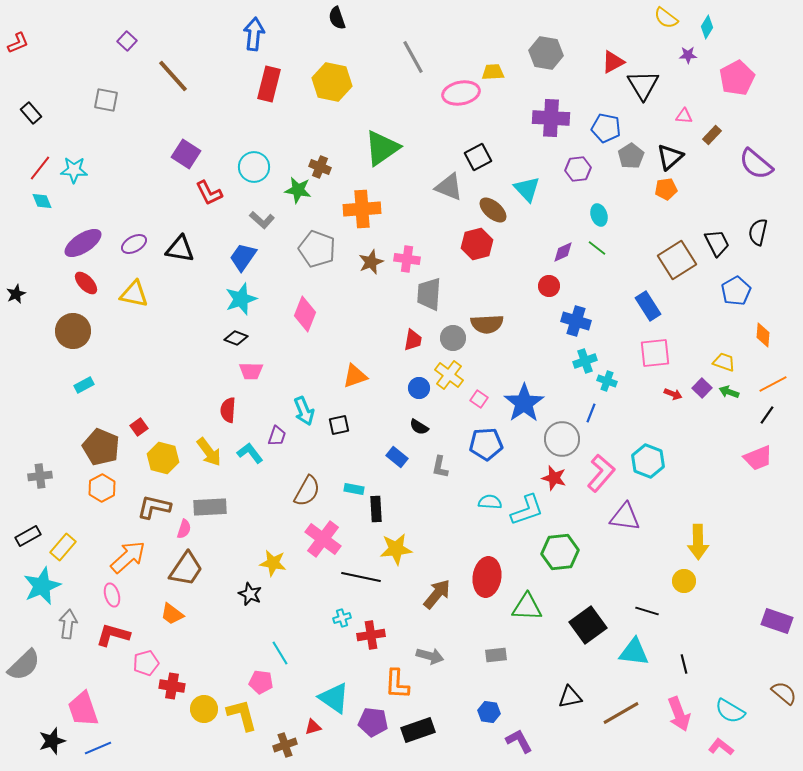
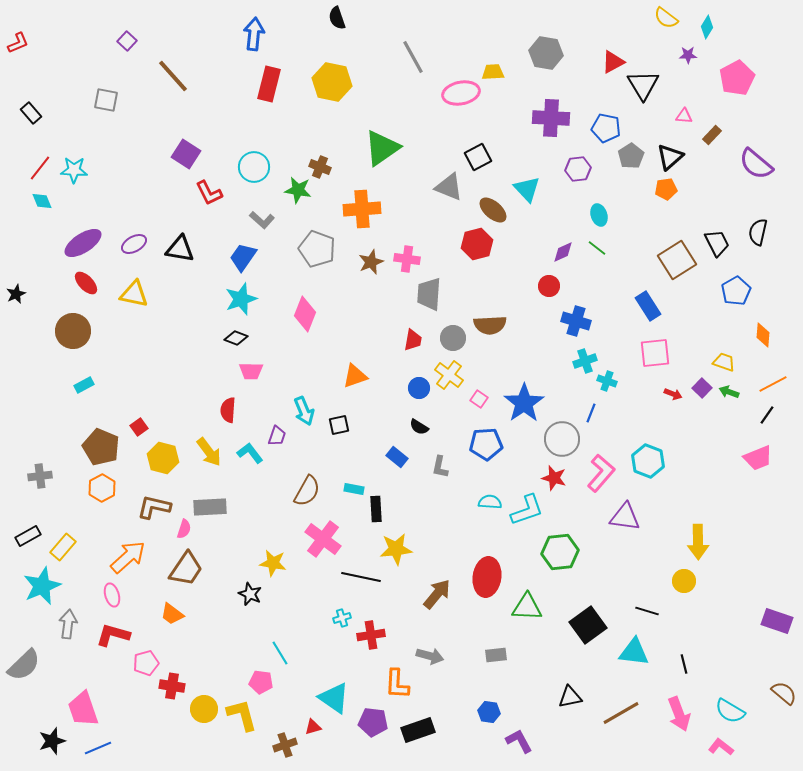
brown semicircle at (487, 324): moved 3 px right, 1 px down
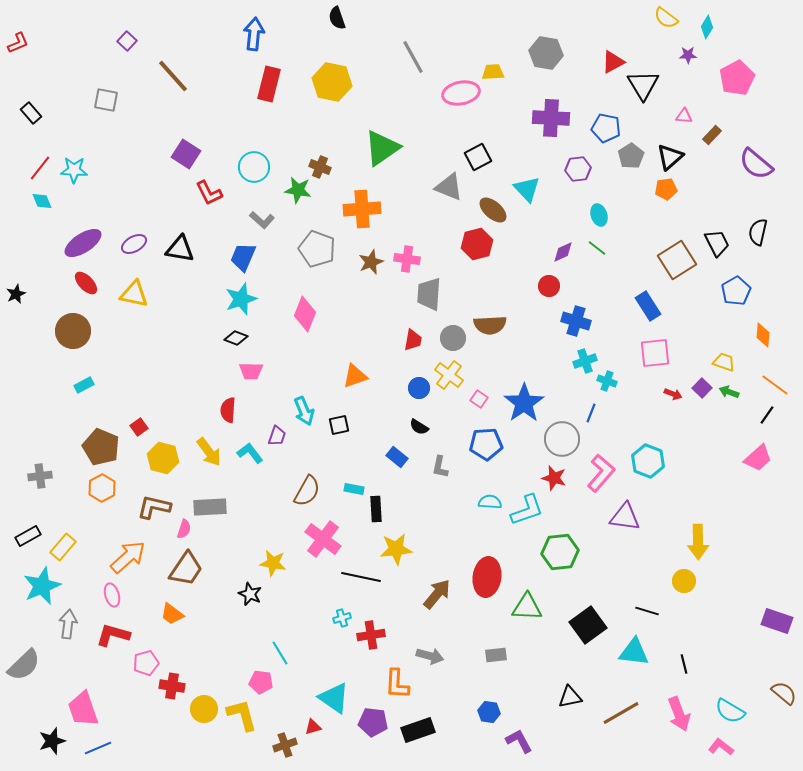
blue trapezoid at (243, 257): rotated 12 degrees counterclockwise
orange line at (773, 384): moved 2 px right, 1 px down; rotated 64 degrees clockwise
pink trapezoid at (758, 458): rotated 20 degrees counterclockwise
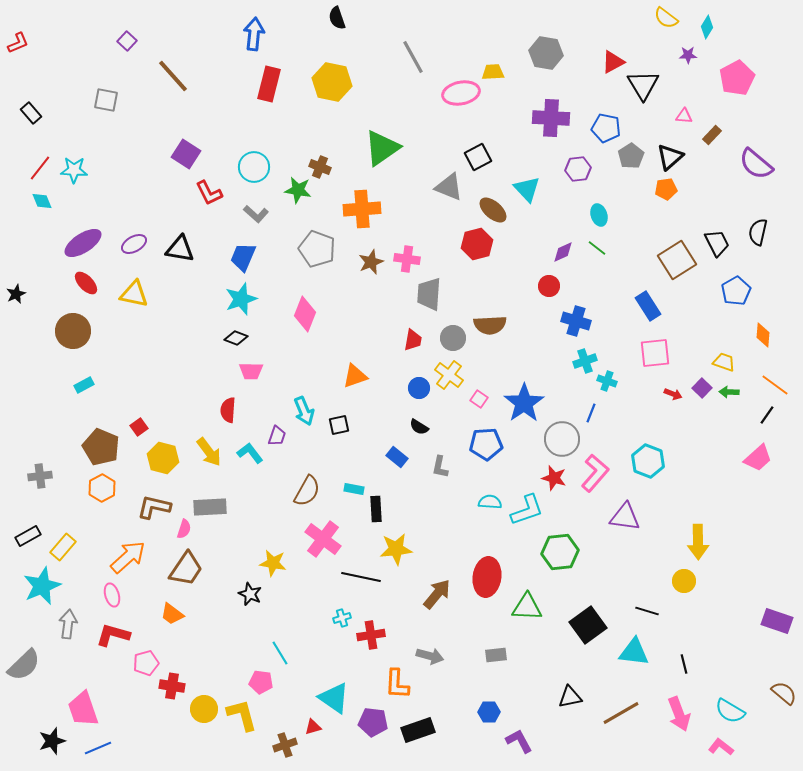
gray L-shape at (262, 220): moved 6 px left, 6 px up
green arrow at (729, 392): rotated 18 degrees counterclockwise
pink L-shape at (601, 473): moved 6 px left
blue hexagon at (489, 712): rotated 10 degrees counterclockwise
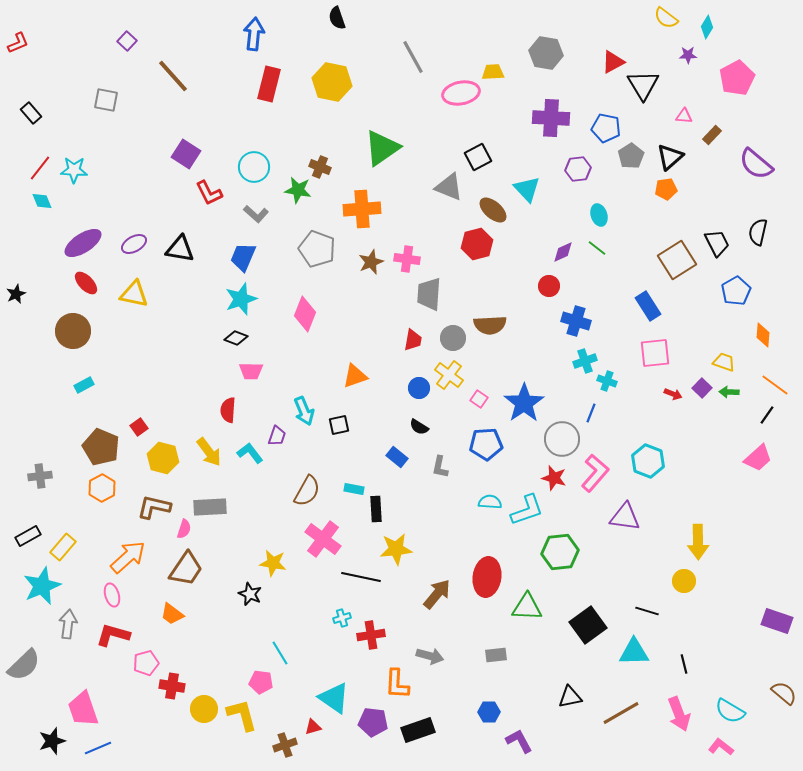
cyan triangle at (634, 652): rotated 8 degrees counterclockwise
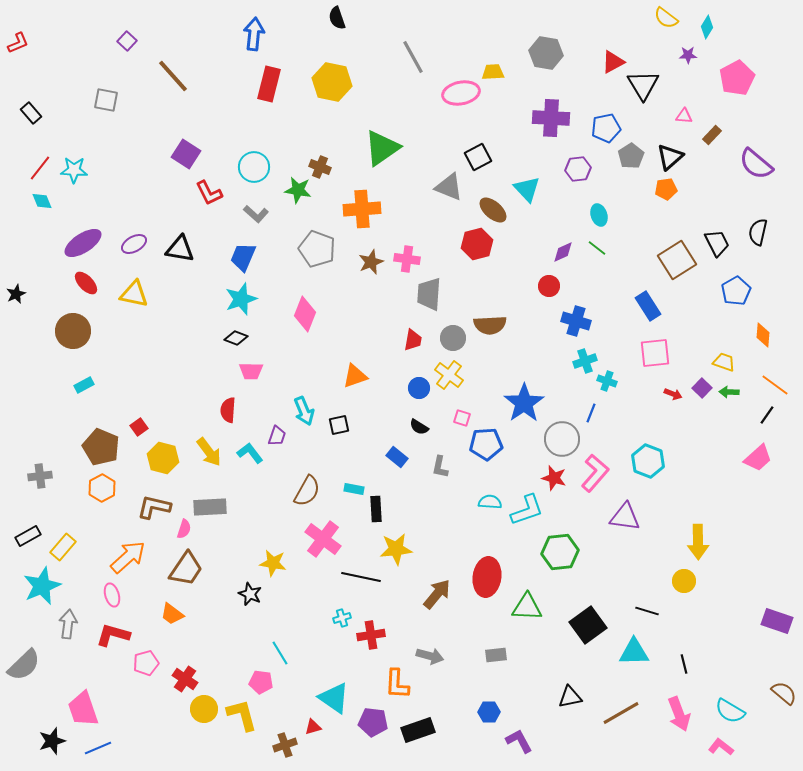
blue pentagon at (606, 128): rotated 24 degrees counterclockwise
pink square at (479, 399): moved 17 px left, 19 px down; rotated 18 degrees counterclockwise
red cross at (172, 686): moved 13 px right, 7 px up; rotated 25 degrees clockwise
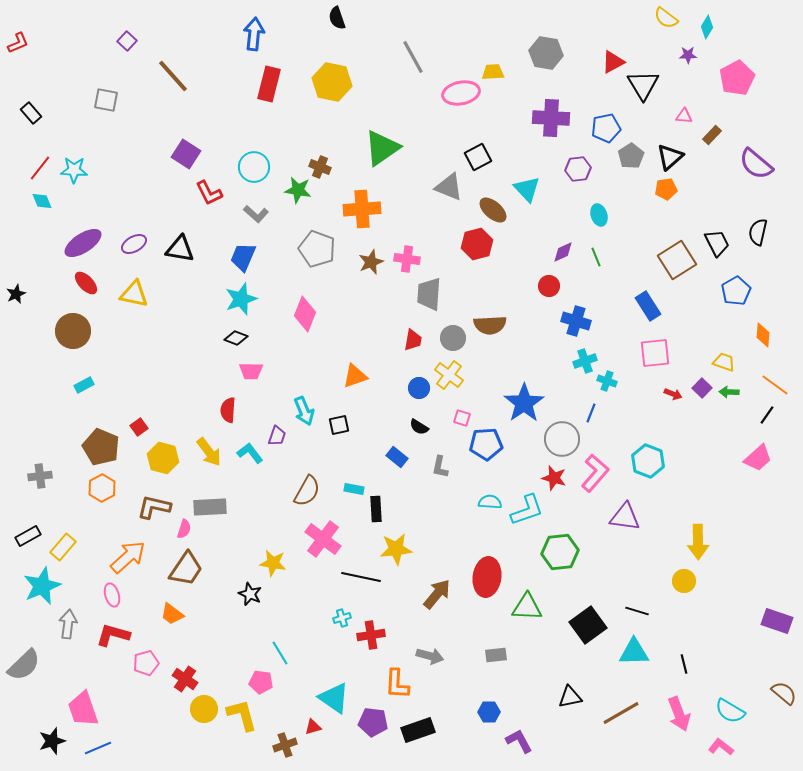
green line at (597, 248): moved 1 px left, 9 px down; rotated 30 degrees clockwise
black line at (647, 611): moved 10 px left
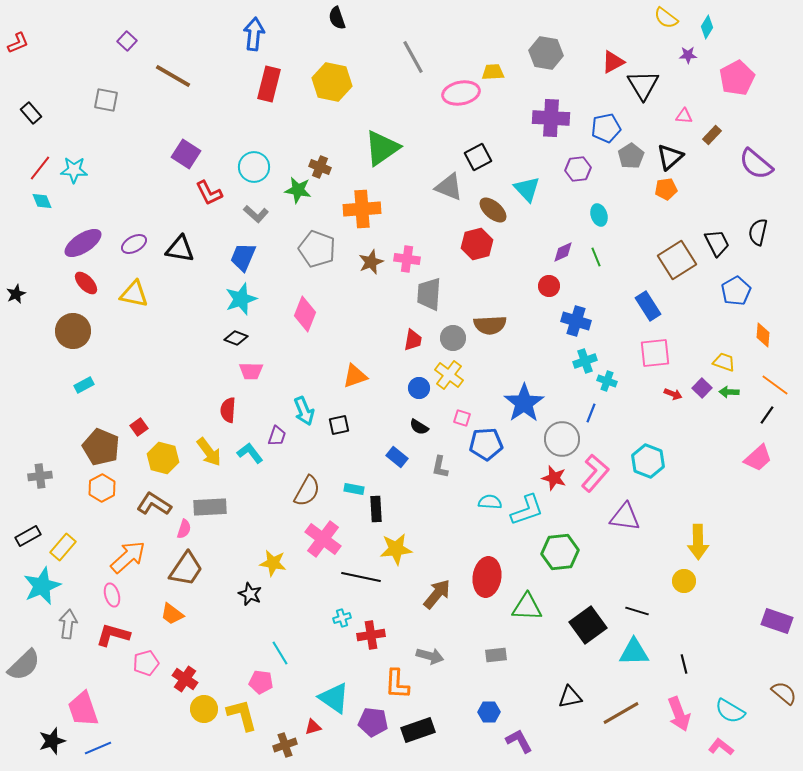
brown line at (173, 76): rotated 18 degrees counterclockwise
brown L-shape at (154, 507): moved 3 px up; rotated 20 degrees clockwise
